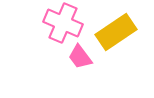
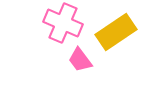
pink trapezoid: moved 3 px down
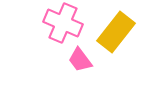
yellow rectangle: rotated 18 degrees counterclockwise
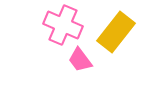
pink cross: moved 2 px down
